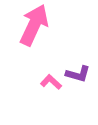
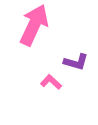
purple L-shape: moved 2 px left, 12 px up
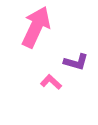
pink arrow: moved 2 px right, 2 px down
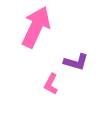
pink L-shape: moved 2 px down; rotated 105 degrees counterclockwise
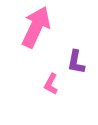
purple L-shape: rotated 85 degrees clockwise
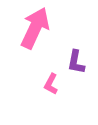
pink arrow: moved 1 px left, 1 px down
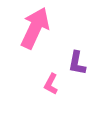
purple L-shape: moved 1 px right, 1 px down
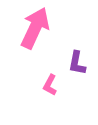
pink L-shape: moved 1 px left, 1 px down
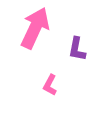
purple L-shape: moved 14 px up
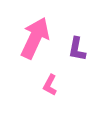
pink arrow: moved 10 px down
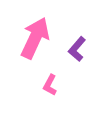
purple L-shape: rotated 30 degrees clockwise
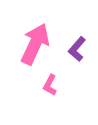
pink arrow: moved 6 px down
